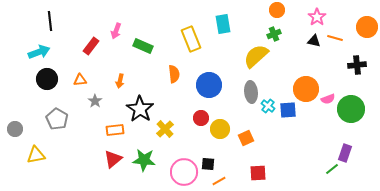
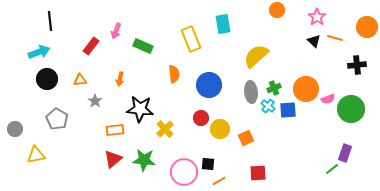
green cross at (274, 34): moved 54 px down
black triangle at (314, 41): rotated 32 degrees clockwise
orange arrow at (120, 81): moved 2 px up
black star at (140, 109): rotated 28 degrees counterclockwise
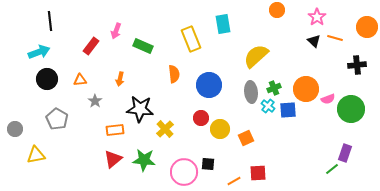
orange line at (219, 181): moved 15 px right
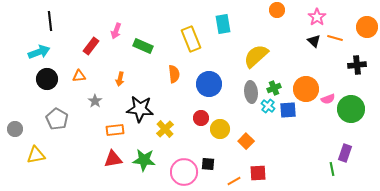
orange triangle at (80, 80): moved 1 px left, 4 px up
blue circle at (209, 85): moved 1 px up
orange square at (246, 138): moved 3 px down; rotated 21 degrees counterclockwise
red triangle at (113, 159): rotated 30 degrees clockwise
green line at (332, 169): rotated 64 degrees counterclockwise
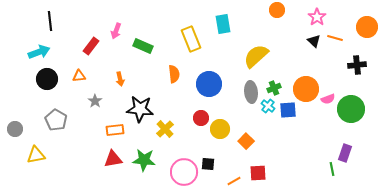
orange arrow at (120, 79): rotated 24 degrees counterclockwise
gray pentagon at (57, 119): moved 1 px left, 1 px down
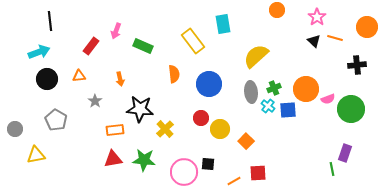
yellow rectangle at (191, 39): moved 2 px right, 2 px down; rotated 15 degrees counterclockwise
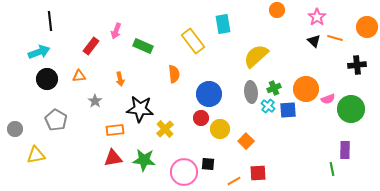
blue circle at (209, 84): moved 10 px down
purple rectangle at (345, 153): moved 3 px up; rotated 18 degrees counterclockwise
red triangle at (113, 159): moved 1 px up
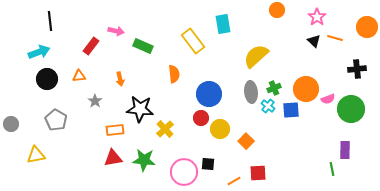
pink arrow at (116, 31): rotated 98 degrees counterclockwise
black cross at (357, 65): moved 4 px down
blue square at (288, 110): moved 3 px right
gray circle at (15, 129): moved 4 px left, 5 px up
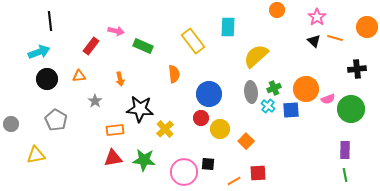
cyan rectangle at (223, 24): moved 5 px right, 3 px down; rotated 12 degrees clockwise
green line at (332, 169): moved 13 px right, 6 px down
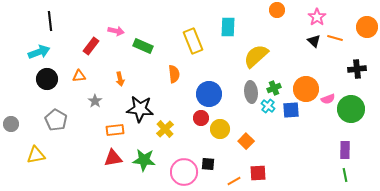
yellow rectangle at (193, 41): rotated 15 degrees clockwise
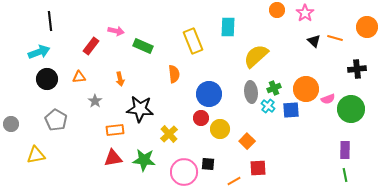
pink star at (317, 17): moved 12 px left, 4 px up
orange triangle at (79, 76): moved 1 px down
yellow cross at (165, 129): moved 4 px right, 5 px down
orange square at (246, 141): moved 1 px right
red square at (258, 173): moved 5 px up
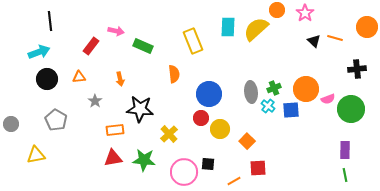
yellow semicircle at (256, 56): moved 27 px up
